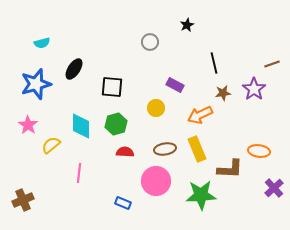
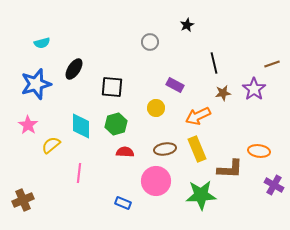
orange arrow: moved 2 px left, 1 px down
purple cross: moved 3 px up; rotated 18 degrees counterclockwise
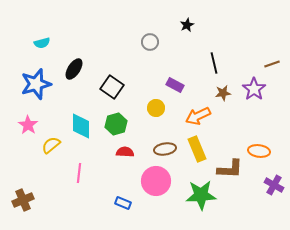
black square: rotated 30 degrees clockwise
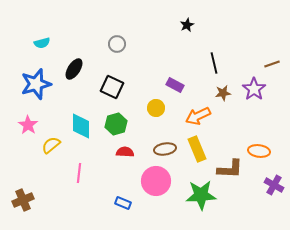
gray circle: moved 33 px left, 2 px down
black square: rotated 10 degrees counterclockwise
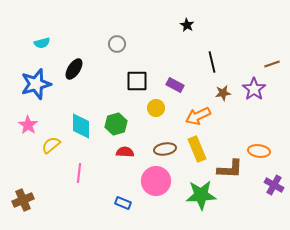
black star: rotated 16 degrees counterclockwise
black line: moved 2 px left, 1 px up
black square: moved 25 px right, 6 px up; rotated 25 degrees counterclockwise
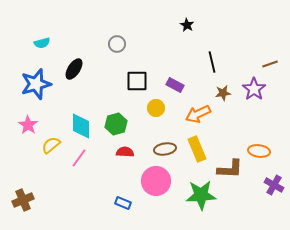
brown line: moved 2 px left
orange arrow: moved 2 px up
pink line: moved 15 px up; rotated 30 degrees clockwise
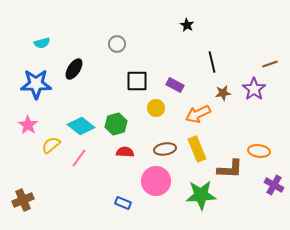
blue star: rotated 16 degrees clockwise
cyan diamond: rotated 52 degrees counterclockwise
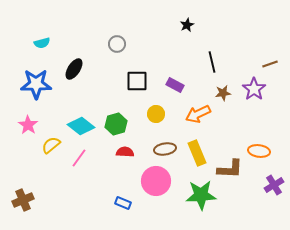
black star: rotated 16 degrees clockwise
yellow circle: moved 6 px down
yellow rectangle: moved 4 px down
purple cross: rotated 30 degrees clockwise
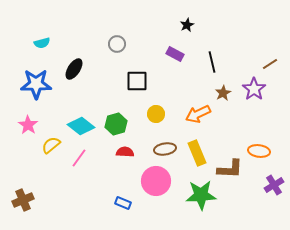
brown line: rotated 14 degrees counterclockwise
purple rectangle: moved 31 px up
brown star: rotated 21 degrees counterclockwise
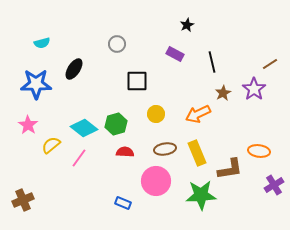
cyan diamond: moved 3 px right, 2 px down
brown L-shape: rotated 12 degrees counterclockwise
